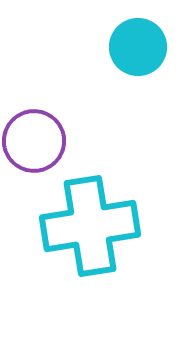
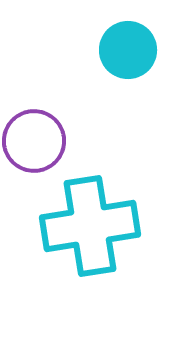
cyan circle: moved 10 px left, 3 px down
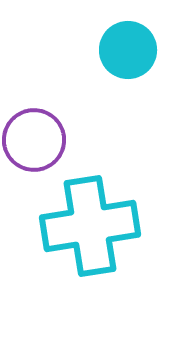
purple circle: moved 1 px up
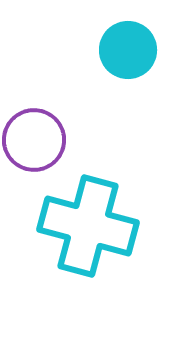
cyan cross: moved 2 px left; rotated 24 degrees clockwise
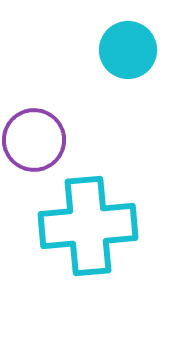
cyan cross: rotated 20 degrees counterclockwise
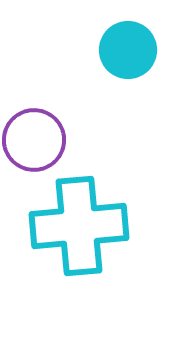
cyan cross: moved 9 px left
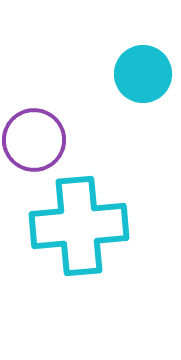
cyan circle: moved 15 px right, 24 px down
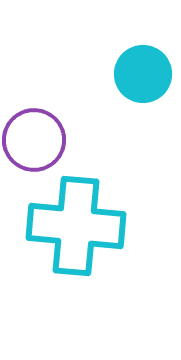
cyan cross: moved 3 px left; rotated 10 degrees clockwise
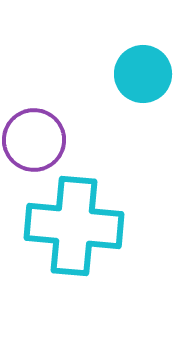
cyan cross: moved 2 px left
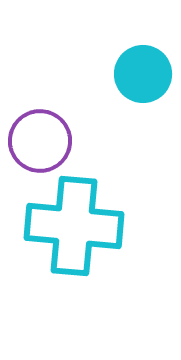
purple circle: moved 6 px right, 1 px down
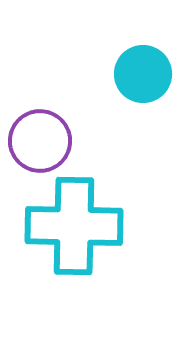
cyan cross: rotated 4 degrees counterclockwise
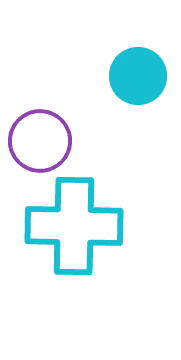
cyan circle: moved 5 px left, 2 px down
